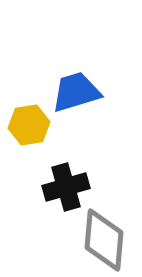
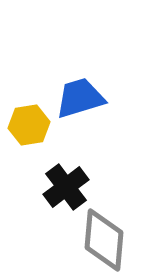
blue trapezoid: moved 4 px right, 6 px down
black cross: rotated 21 degrees counterclockwise
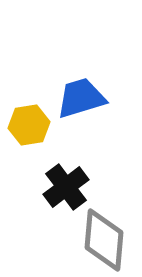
blue trapezoid: moved 1 px right
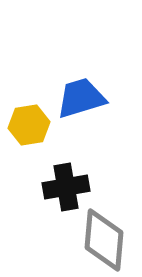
black cross: rotated 27 degrees clockwise
